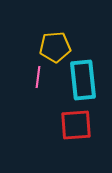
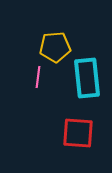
cyan rectangle: moved 4 px right, 2 px up
red square: moved 2 px right, 8 px down; rotated 8 degrees clockwise
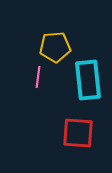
cyan rectangle: moved 1 px right, 2 px down
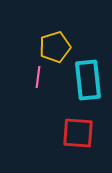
yellow pentagon: rotated 12 degrees counterclockwise
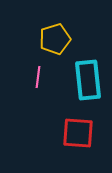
yellow pentagon: moved 8 px up
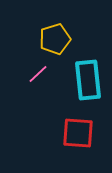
pink line: moved 3 px up; rotated 40 degrees clockwise
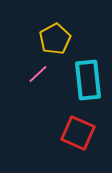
yellow pentagon: rotated 12 degrees counterclockwise
red square: rotated 20 degrees clockwise
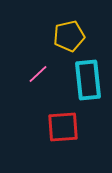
yellow pentagon: moved 14 px right, 3 px up; rotated 16 degrees clockwise
red square: moved 15 px left, 6 px up; rotated 28 degrees counterclockwise
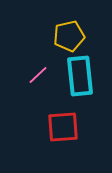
pink line: moved 1 px down
cyan rectangle: moved 8 px left, 4 px up
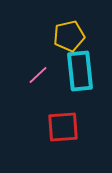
cyan rectangle: moved 5 px up
